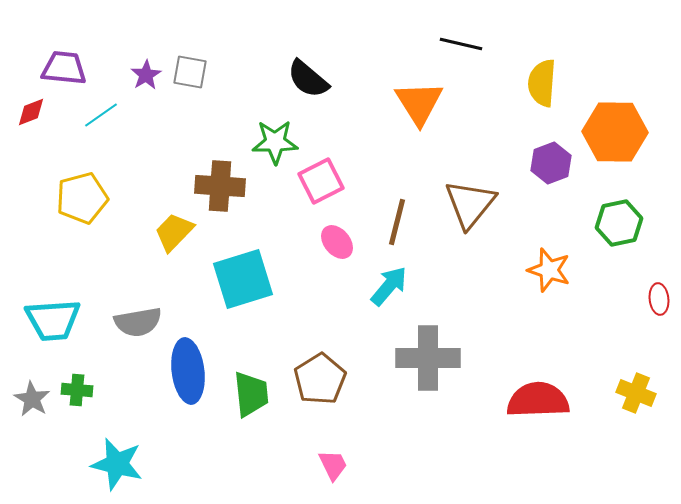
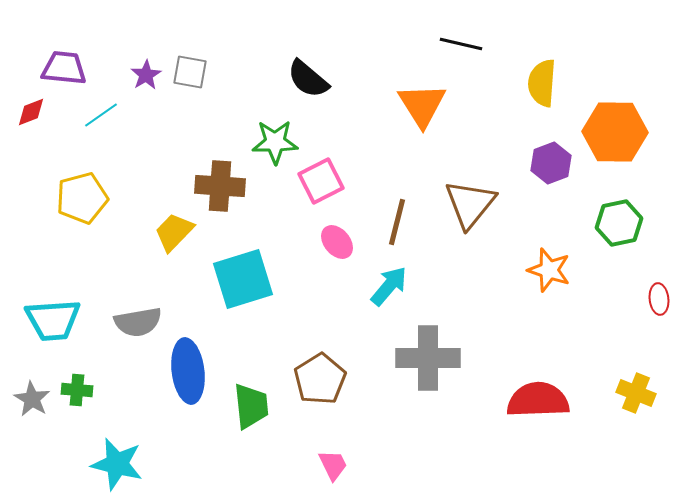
orange triangle: moved 3 px right, 2 px down
green trapezoid: moved 12 px down
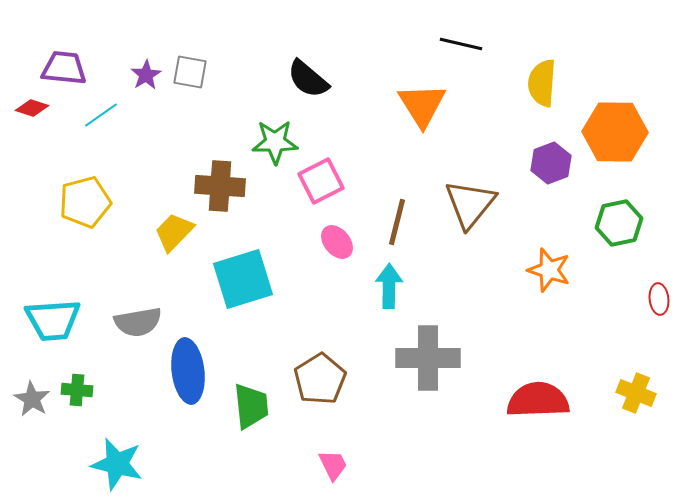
red diamond: moved 1 px right, 4 px up; rotated 40 degrees clockwise
yellow pentagon: moved 3 px right, 4 px down
cyan arrow: rotated 39 degrees counterclockwise
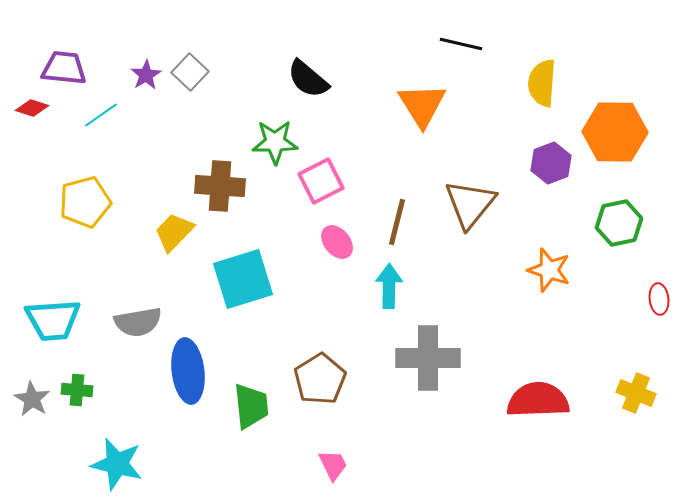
gray square: rotated 33 degrees clockwise
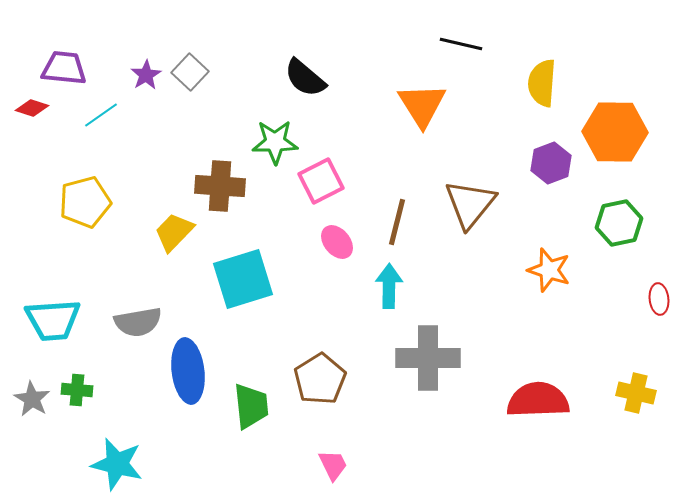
black semicircle: moved 3 px left, 1 px up
yellow cross: rotated 9 degrees counterclockwise
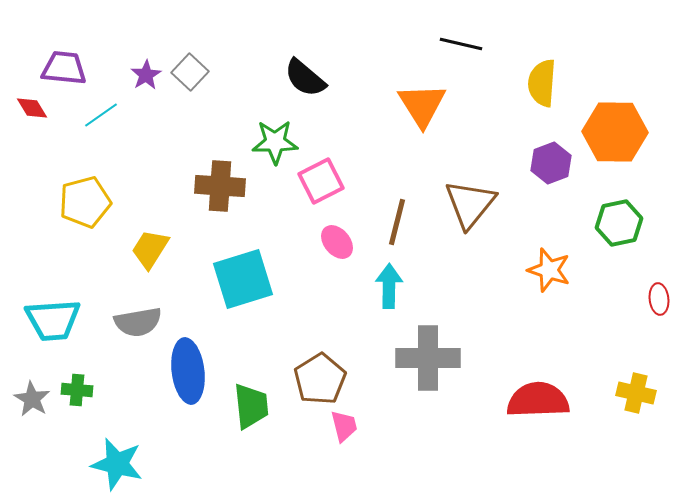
red diamond: rotated 40 degrees clockwise
yellow trapezoid: moved 24 px left, 17 px down; rotated 12 degrees counterclockwise
pink trapezoid: moved 11 px right, 39 px up; rotated 12 degrees clockwise
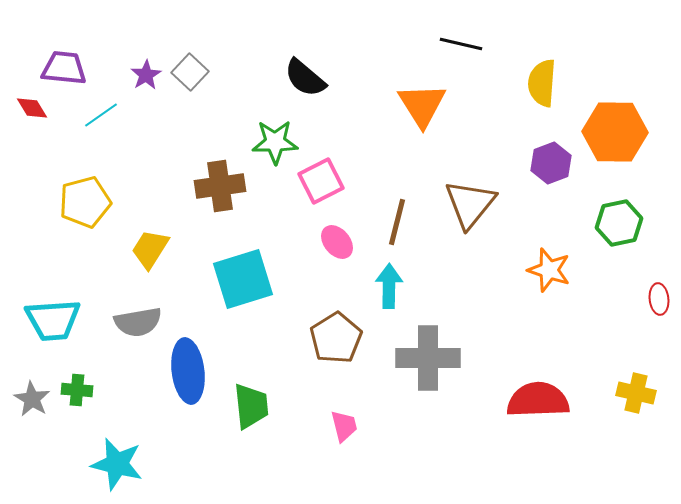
brown cross: rotated 12 degrees counterclockwise
brown pentagon: moved 16 px right, 41 px up
